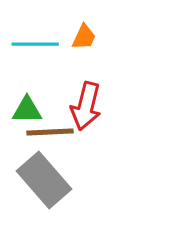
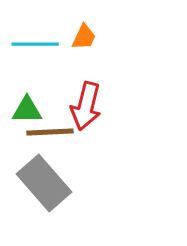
gray rectangle: moved 3 px down
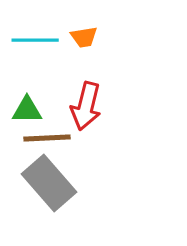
orange trapezoid: rotated 56 degrees clockwise
cyan line: moved 4 px up
brown line: moved 3 px left, 6 px down
gray rectangle: moved 5 px right
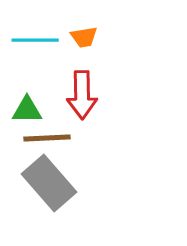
red arrow: moved 4 px left, 11 px up; rotated 15 degrees counterclockwise
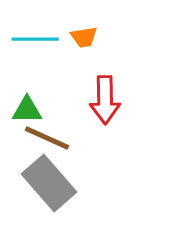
cyan line: moved 1 px up
red arrow: moved 23 px right, 5 px down
brown line: rotated 27 degrees clockwise
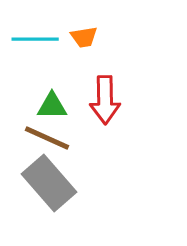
green triangle: moved 25 px right, 4 px up
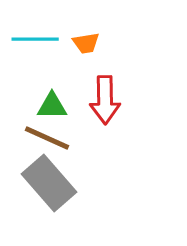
orange trapezoid: moved 2 px right, 6 px down
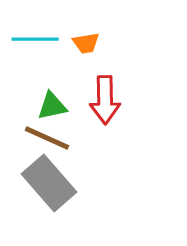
green triangle: rotated 12 degrees counterclockwise
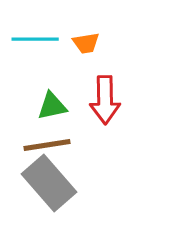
brown line: moved 7 px down; rotated 33 degrees counterclockwise
